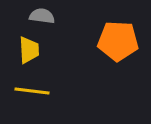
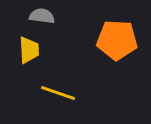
orange pentagon: moved 1 px left, 1 px up
yellow line: moved 26 px right, 2 px down; rotated 12 degrees clockwise
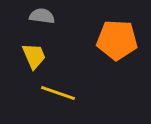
yellow trapezoid: moved 5 px right, 6 px down; rotated 20 degrees counterclockwise
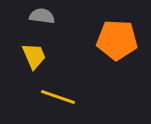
yellow line: moved 4 px down
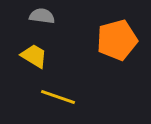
orange pentagon: rotated 18 degrees counterclockwise
yellow trapezoid: rotated 36 degrees counterclockwise
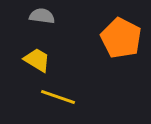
orange pentagon: moved 4 px right, 2 px up; rotated 30 degrees counterclockwise
yellow trapezoid: moved 3 px right, 4 px down
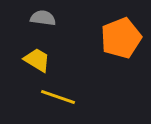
gray semicircle: moved 1 px right, 2 px down
orange pentagon: rotated 24 degrees clockwise
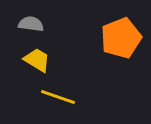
gray semicircle: moved 12 px left, 6 px down
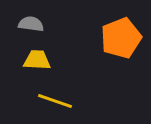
yellow trapezoid: rotated 28 degrees counterclockwise
yellow line: moved 3 px left, 4 px down
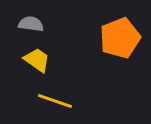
orange pentagon: moved 1 px left
yellow trapezoid: rotated 32 degrees clockwise
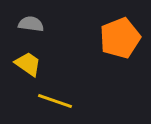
yellow trapezoid: moved 9 px left, 4 px down
